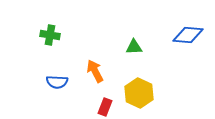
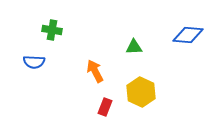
green cross: moved 2 px right, 5 px up
blue semicircle: moved 23 px left, 20 px up
yellow hexagon: moved 2 px right, 1 px up
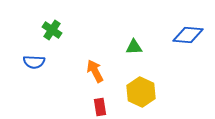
green cross: rotated 24 degrees clockwise
red rectangle: moved 5 px left; rotated 30 degrees counterclockwise
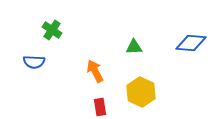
blue diamond: moved 3 px right, 8 px down
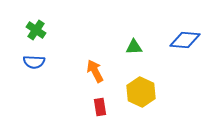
green cross: moved 16 px left
blue diamond: moved 6 px left, 3 px up
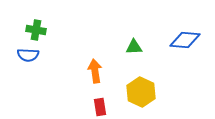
green cross: rotated 24 degrees counterclockwise
blue semicircle: moved 6 px left, 7 px up
orange arrow: rotated 20 degrees clockwise
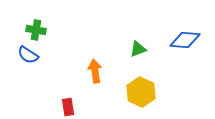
green triangle: moved 4 px right, 2 px down; rotated 18 degrees counterclockwise
blue semicircle: rotated 30 degrees clockwise
red rectangle: moved 32 px left
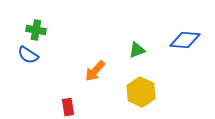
green triangle: moved 1 px left, 1 px down
orange arrow: rotated 130 degrees counterclockwise
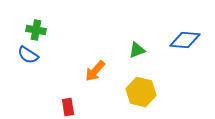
yellow hexagon: rotated 12 degrees counterclockwise
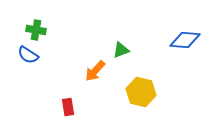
green triangle: moved 16 px left
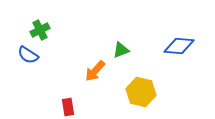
green cross: moved 4 px right; rotated 36 degrees counterclockwise
blue diamond: moved 6 px left, 6 px down
